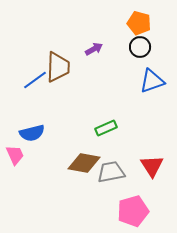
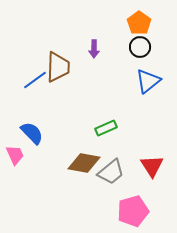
orange pentagon: rotated 20 degrees clockwise
purple arrow: rotated 120 degrees clockwise
blue triangle: moved 4 px left; rotated 20 degrees counterclockwise
blue semicircle: rotated 120 degrees counterclockwise
gray trapezoid: rotated 152 degrees clockwise
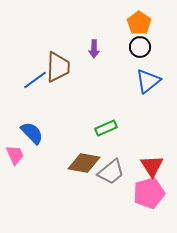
pink pentagon: moved 16 px right, 18 px up
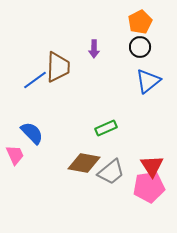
orange pentagon: moved 1 px right, 1 px up; rotated 10 degrees clockwise
pink pentagon: moved 6 px up; rotated 8 degrees clockwise
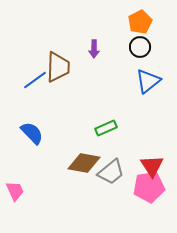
pink trapezoid: moved 36 px down
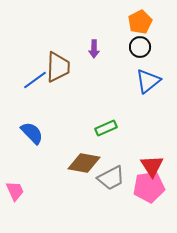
gray trapezoid: moved 6 px down; rotated 12 degrees clockwise
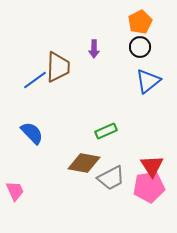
green rectangle: moved 3 px down
